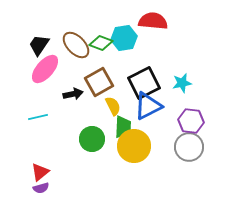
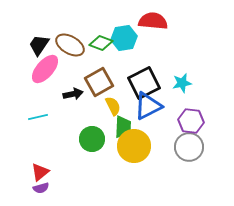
brown ellipse: moved 6 px left; rotated 16 degrees counterclockwise
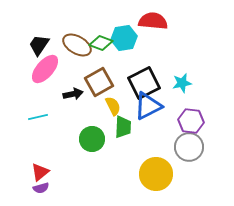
brown ellipse: moved 7 px right
yellow circle: moved 22 px right, 28 px down
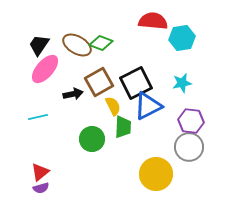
cyan hexagon: moved 58 px right
black square: moved 8 px left
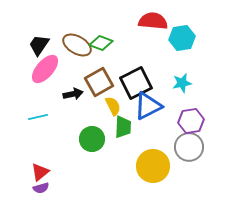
purple hexagon: rotated 15 degrees counterclockwise
yellow circle: moved 3 px left, 8 px up
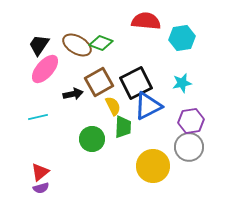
red semicircle: moved 7 px left
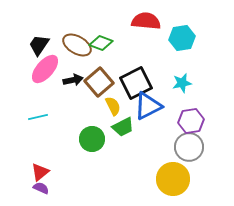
brown square: rotated 12 degrees counterclockwise
black arrow: moved 14 px up
green trapezoid: rotated 60 degrees clockwise
yellow circle: moved 20 px right, 13 px down
purple semicircle: rotated 140 degrees counterclockwise
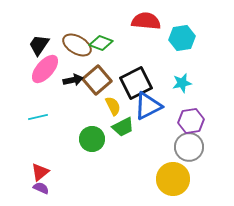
brown square: moved 2 px left, 2 px up
